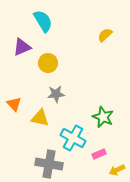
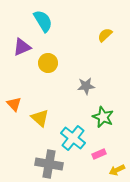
gray star: moved 30 px right, 8 px up
yellow triangle: rotated 30 degrees clockwise
cyan cross: rotated 10 degrees clockwise
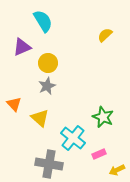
gray star: moved 39 px left; rotated 18 degrees counterclockwise
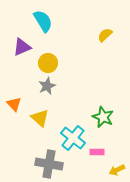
pink rectangle: moved 2 px left, 2 px up; rotated 24 degrees clockwise
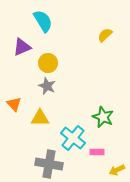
gray star: rotated 24 degrees counterclockwise
yellow triangle: rotated 42 degrees counterclockwise
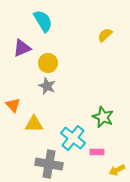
purple triangle: moved 1 px down
orange triangle: moved 1 px left, 1 px down
yellow triangle: moved 6 px left, 6 px down
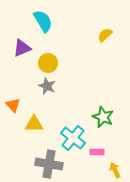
yellow arrow: moved 2 px left; rotated 91 degrees clockwise
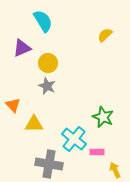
cyan cross: moved 1 px right, 1 px down
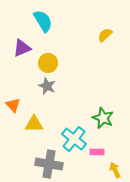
green star: moved 1 px down
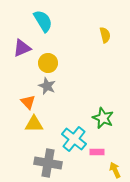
yellow semicircle: rotated 119 degrees clockwise
orange triangle: moved 15 px right, 3 px up
gray cross: moved 1 px left, 1 px up
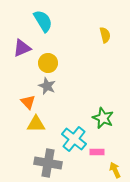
yellow triangle: moved 2 px right
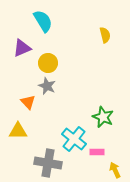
green star: moved 1 px up
yellow triangle: moved 18 px left, 7 px down
